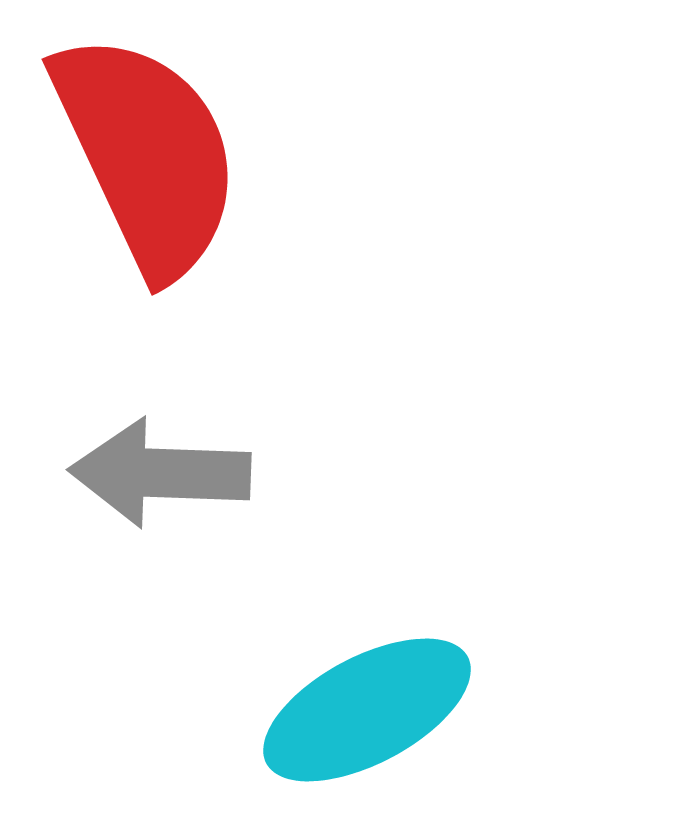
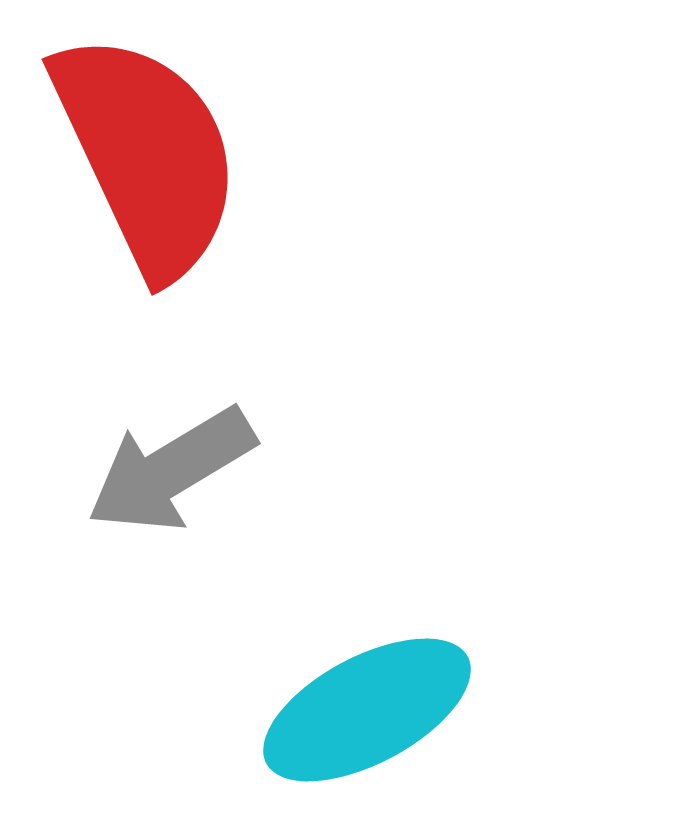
gray arrow: moved 11 px right, 3 px up; rotated 33 degrees counterclockwise
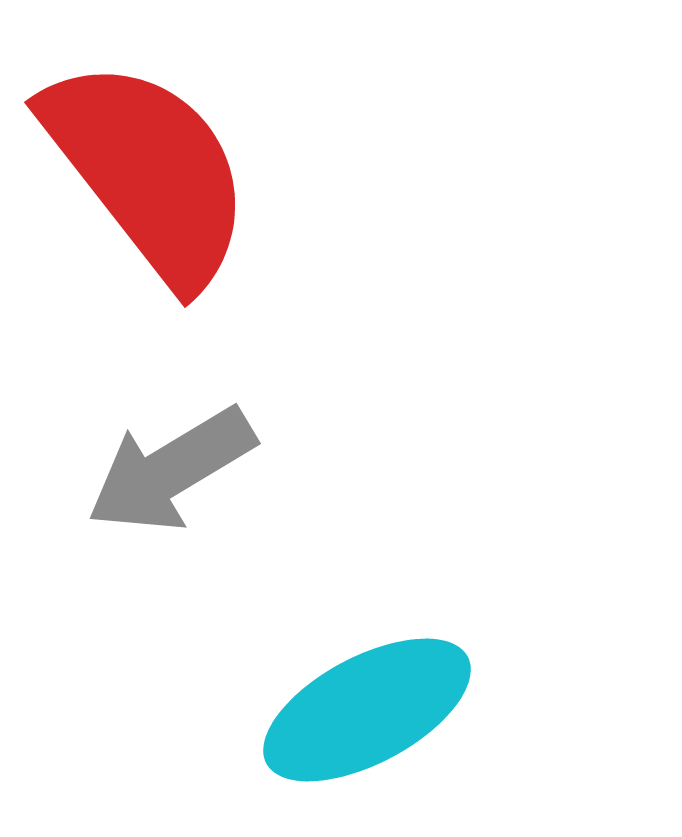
red semicircle: moved 1 px right, 17 px down; rotated 13 degrees counterclockwise
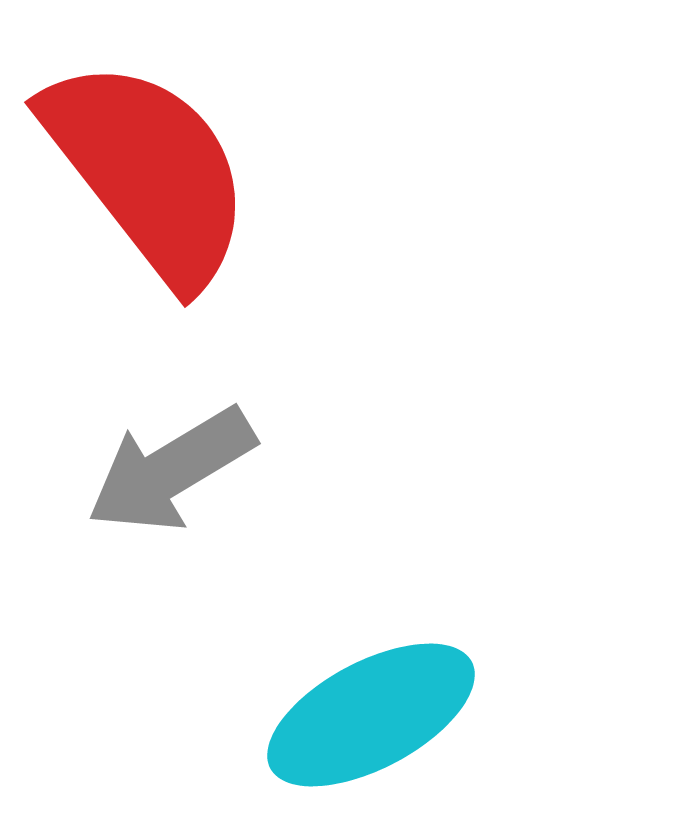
cyan ellipse: moved 4 px right, 5 px down
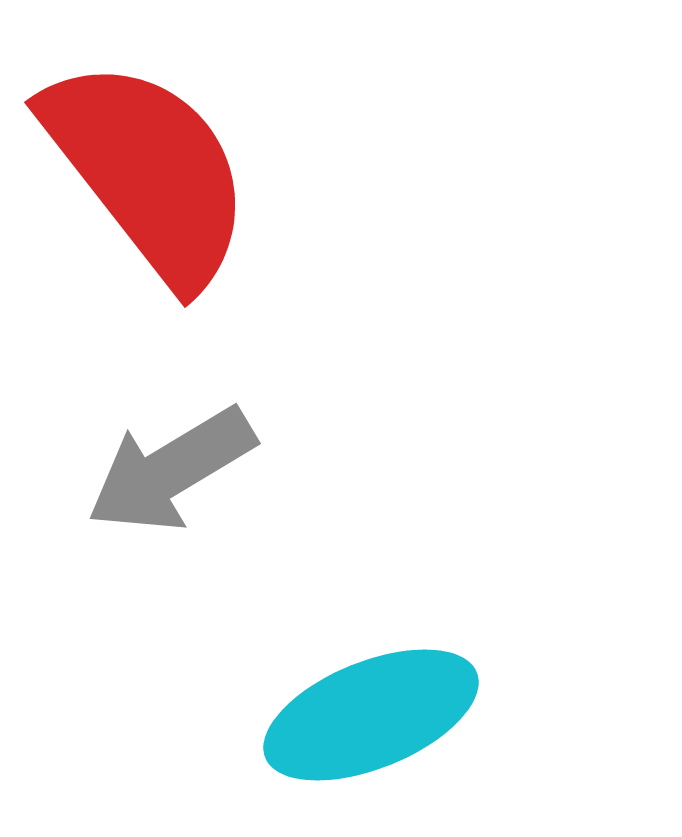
cyan ellipse: rotated 6 degrees clockwise
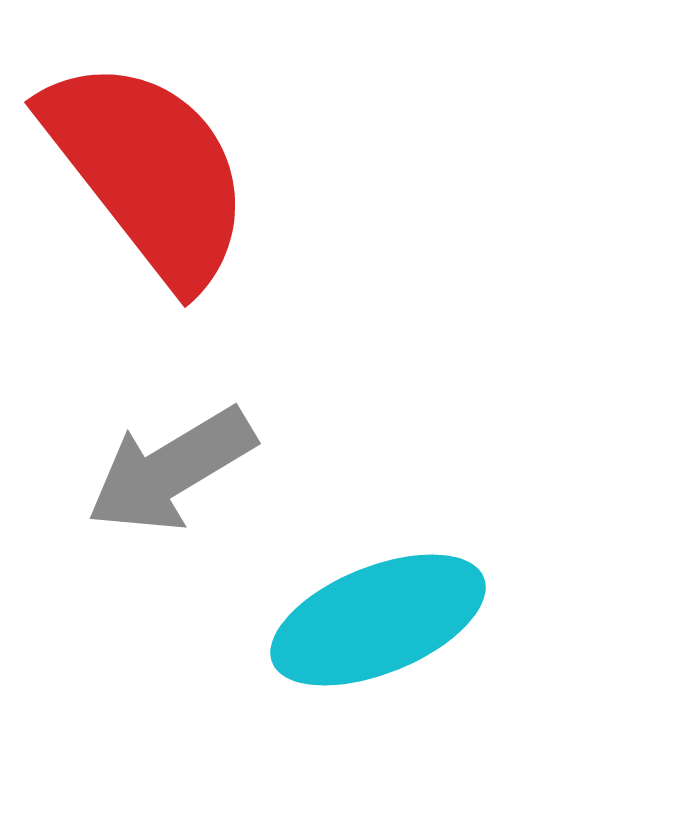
cyan ellipse: moved 7 px right, 95 px up
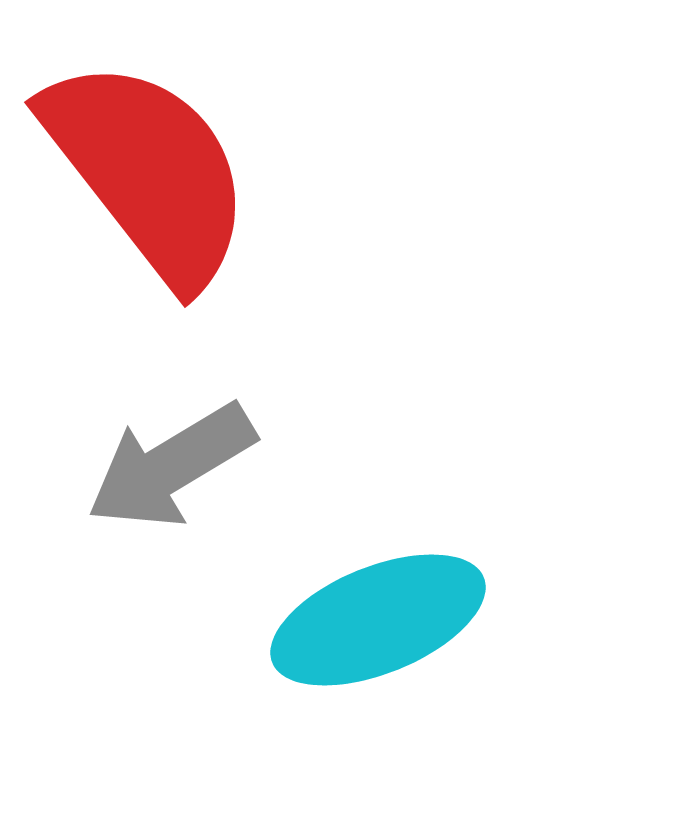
gray arrow: moved 4 px up
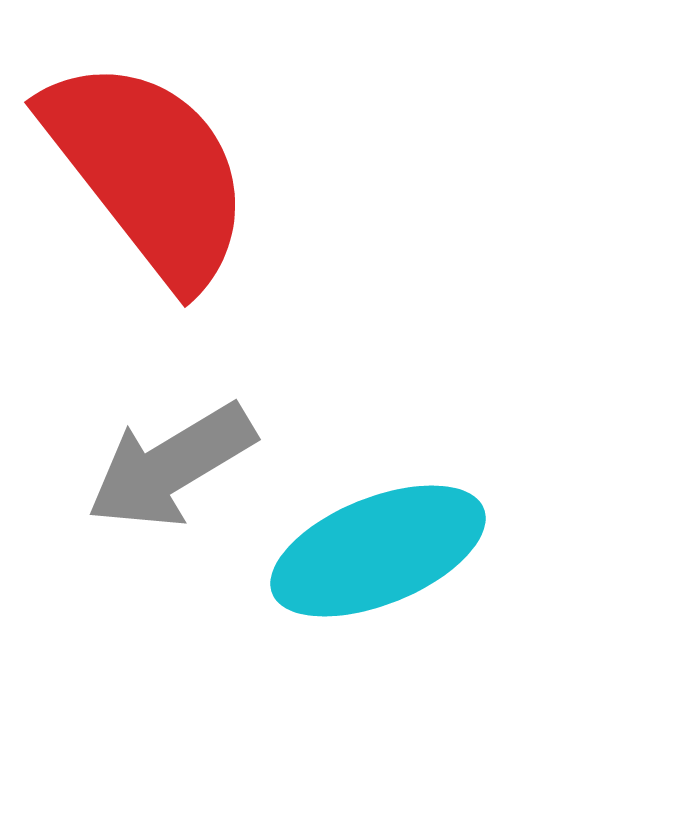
cyan ellipse: moved 69 px up
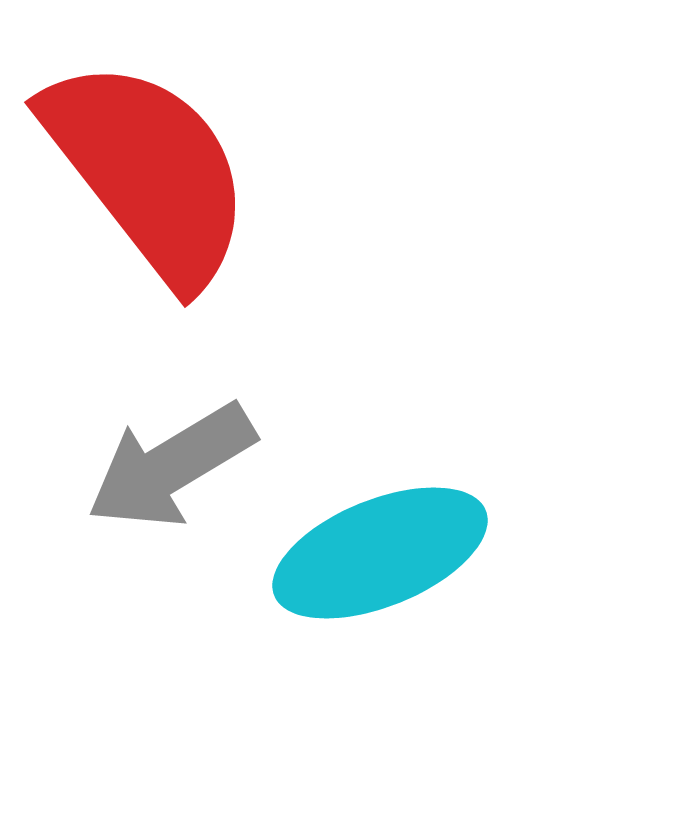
cyan ellipse: moved 2 px right, 2 px down
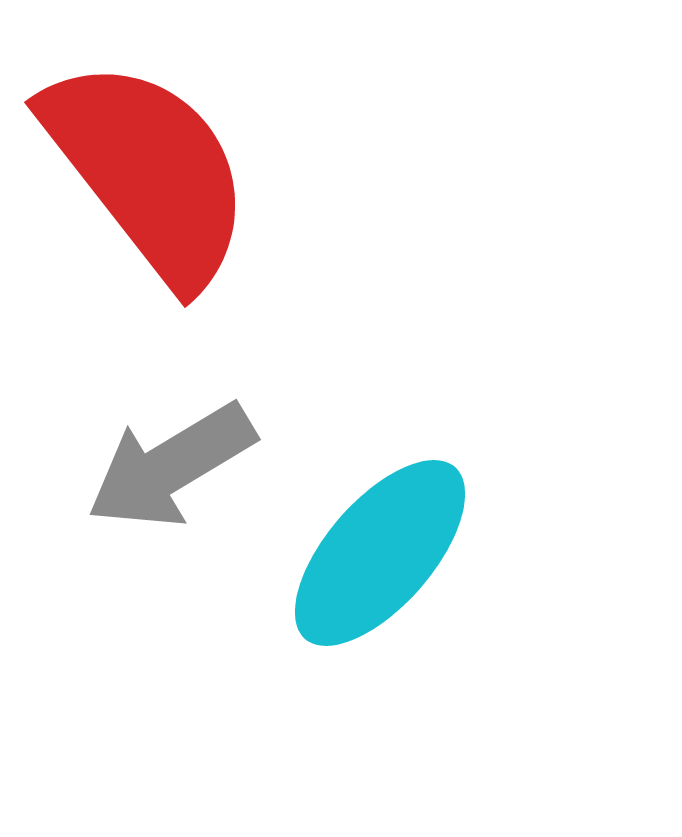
cyan ellipse: rotated 27 degrees counterclockwise
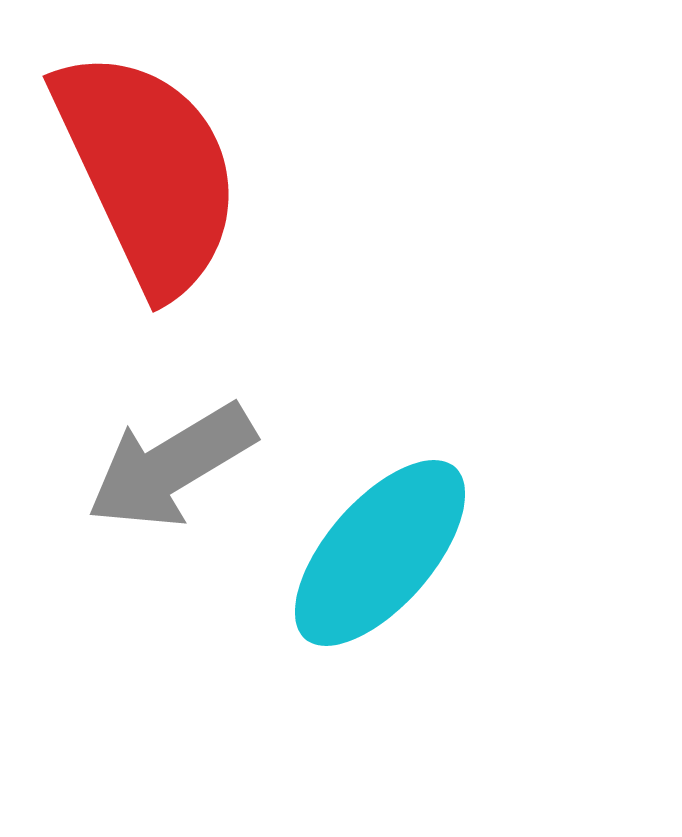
red semicircle: rotated 13 degrees clockwise
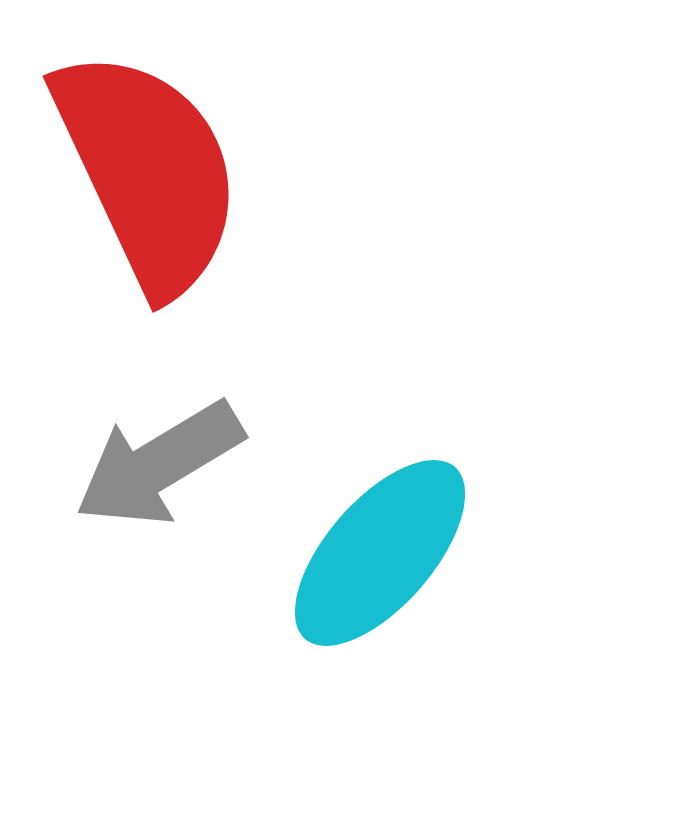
gray arrow: moved 12 px left, 2 px up
